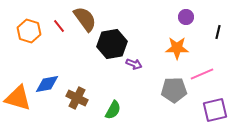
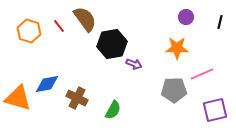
black line: moved 2 px right, 10 px up
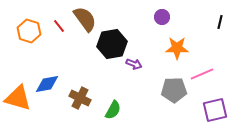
purple circle: moved 24 px left
brown cross: moved 3 px right
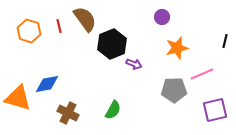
black line: moved 5 px right, 19 px down
red line: rotated 24 degrees clockwise
black hexagon: rotated 12 degrees counterclockwise
orange star: rotated 15 degrees counterclockwise
brown cross: moved 12 px left, 15 px down
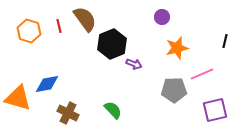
green semicircle: rotated 72 degrees counterclockwise
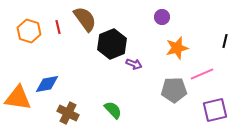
red line: moved 1 px left, 1 px down
orange triangle: rotated 8 degrees counterclockwise
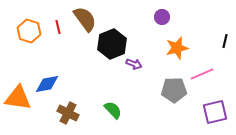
purple square: moved 2 px down
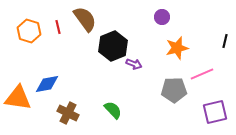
black hexagon: moved 1 px right, 2 px down
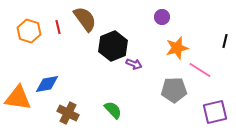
pink line: moved 2 px left, 4 px up; rotated 55 degrees clockwise
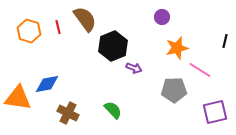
purple arrow: moved 4 px down
